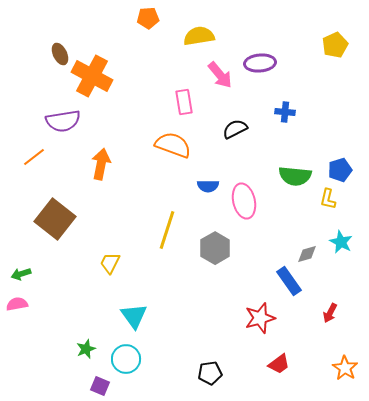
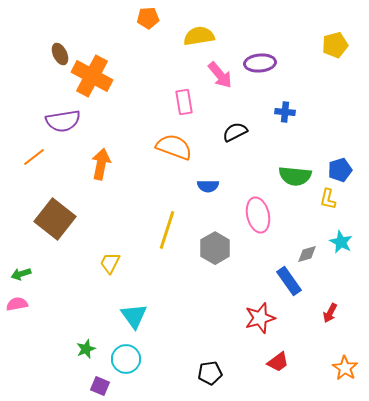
yellow pentagon: rotated 10 degrees clockwise
black semicircle: moved 3 px down
orange semicircle: moved 1 px right, 2 px down
pink ellipse: moved 14 px right, 14 px down
red trapezoid: moved 1 px left, 2 px up
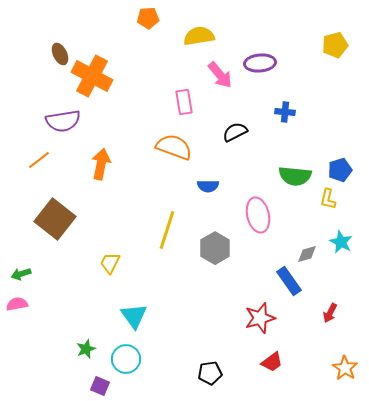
orange line: moved 5 px right, 3 px down
red trapezoid: moved 6 px left
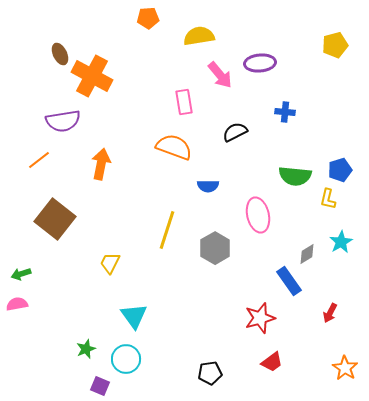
cyan star: rotated 15 degrees clockwise
gray diamond: rotated 15 degrees counterclockwise
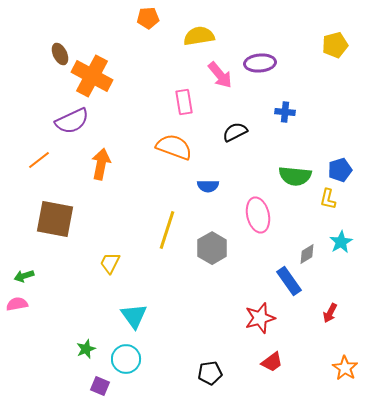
purple semicircle: moved 9 px right; rotated 16 degrees counterclockwise
brown square: rotated 27 degrees counterclockwise
gray hexagon: moved 3 px left
green arrow: moved 3 px right, 2 px down
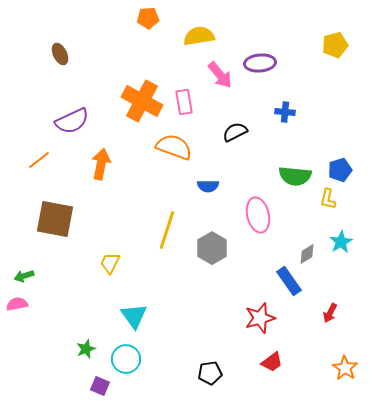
orange cross: moved 50 px right, 25 px down
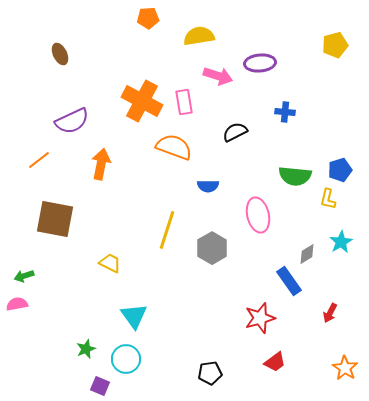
pink arrow: moved 2 px left, 1 px down; rotated 32 degrees counterclockwise
yellow trapezoid: rotated 90 degrees clockwise
red trapezoid: moved 3 px right
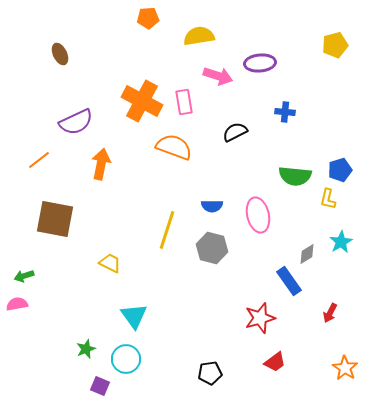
purple semicircle: moved 4 px right, 1 px down
blue semicircle: moved 4 px right, 20 px down
gray hexagon: rotated 16 degrees counterclockwise
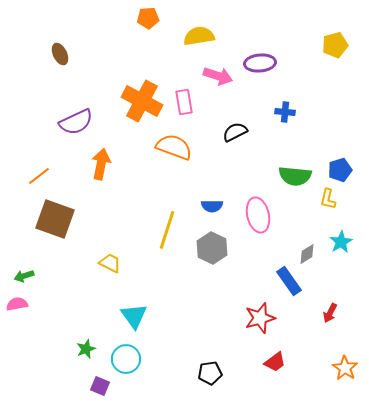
orange line: moved 16 px down
brown square: rotated 9 degrees clockwise
gray hexagon: rotated 12 degrees clockwise
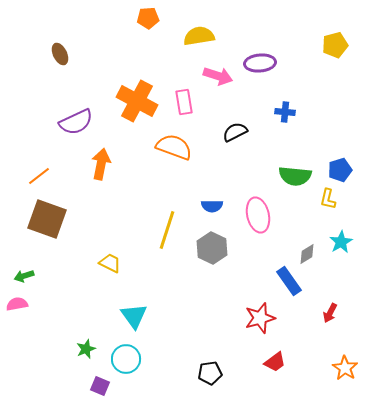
orange cross: moved 5 px left
brown square: moved 8 px left
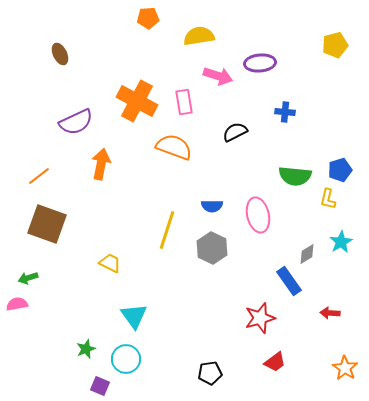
brown square: moved 5 px down
green arrow: moved 4 px right, 2 px down
red arrow: rotated 66 degrees clockwise
